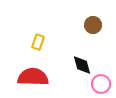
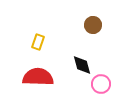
red semicircle: moved 5 px right
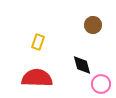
red semicircle: moved 1 px left, 1 px down
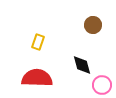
pink circle: moved 1 px right, 1 px down
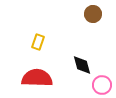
brown circle: moved 11 px up
